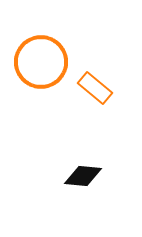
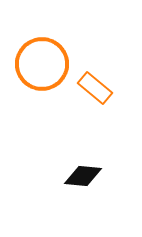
orange circle: moved 1 px right, 2 px down
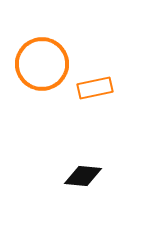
orange rectangle: rotated 52 degrees counterclockwise
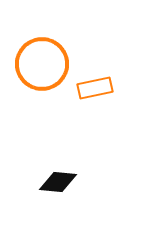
black diamond: moved 25 px left, 6 px down
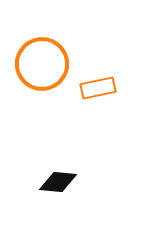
orange rectangle: moved 3 px right
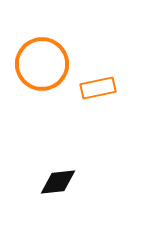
black diamond: rotated 12 degrees counterclockwise
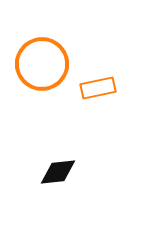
black diamond: moved 10 px up
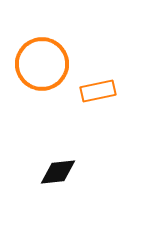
orange rectangle: moved 3 px down
